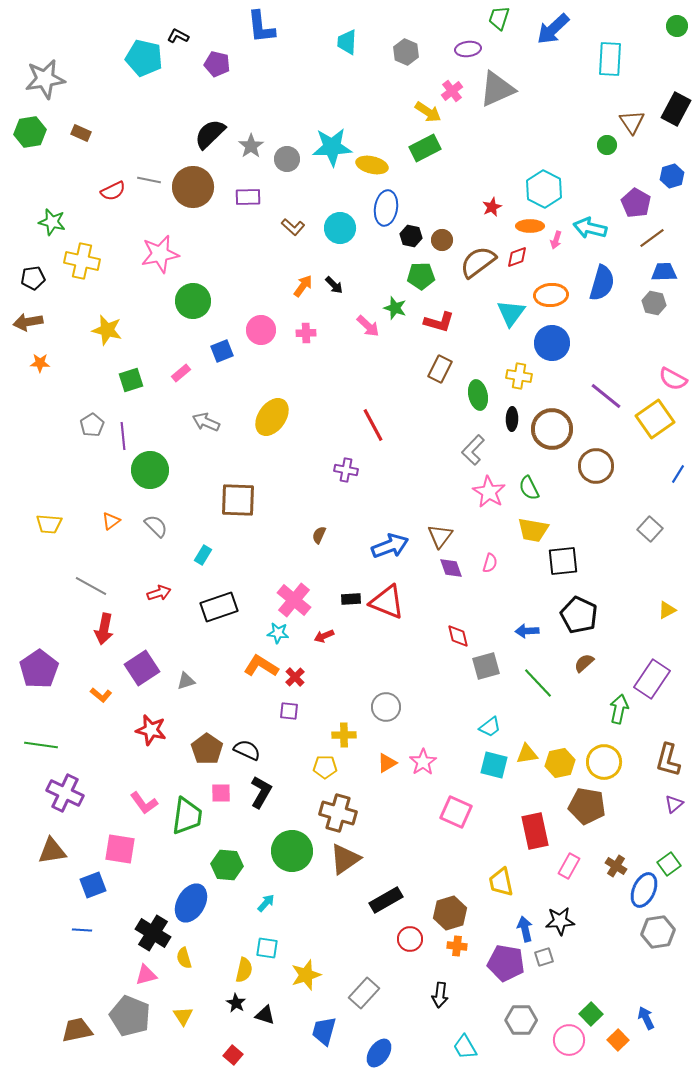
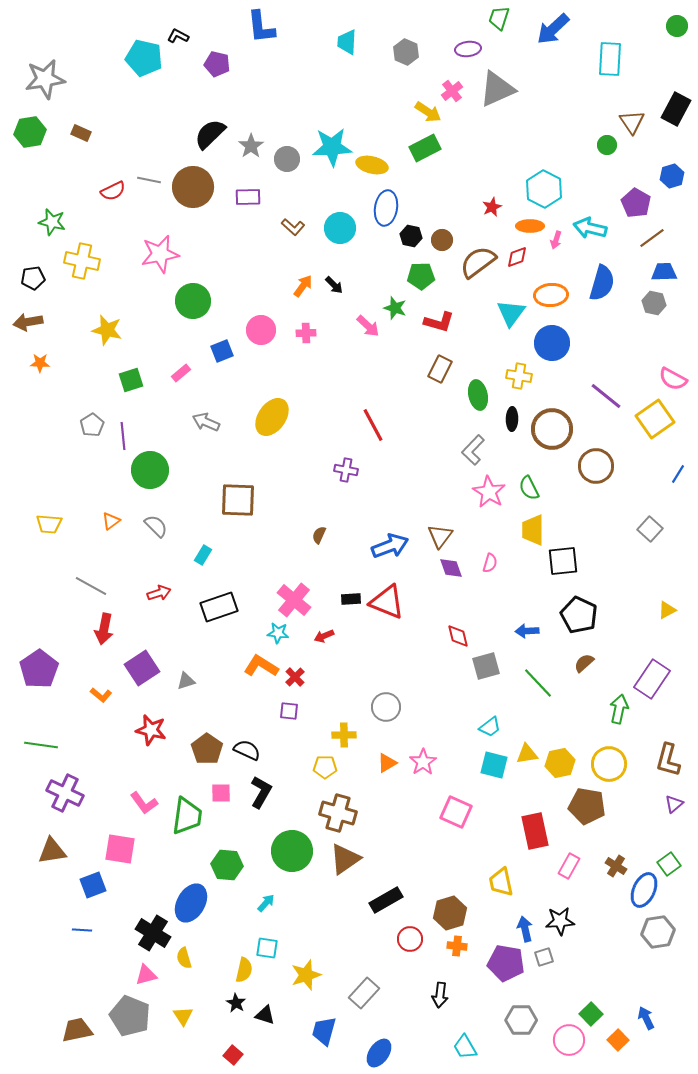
yellow trapezoid at (533, 530): rotated 80 degrees clockwise
yellow circle at (604, 762): moved 5 px right, 2 px down
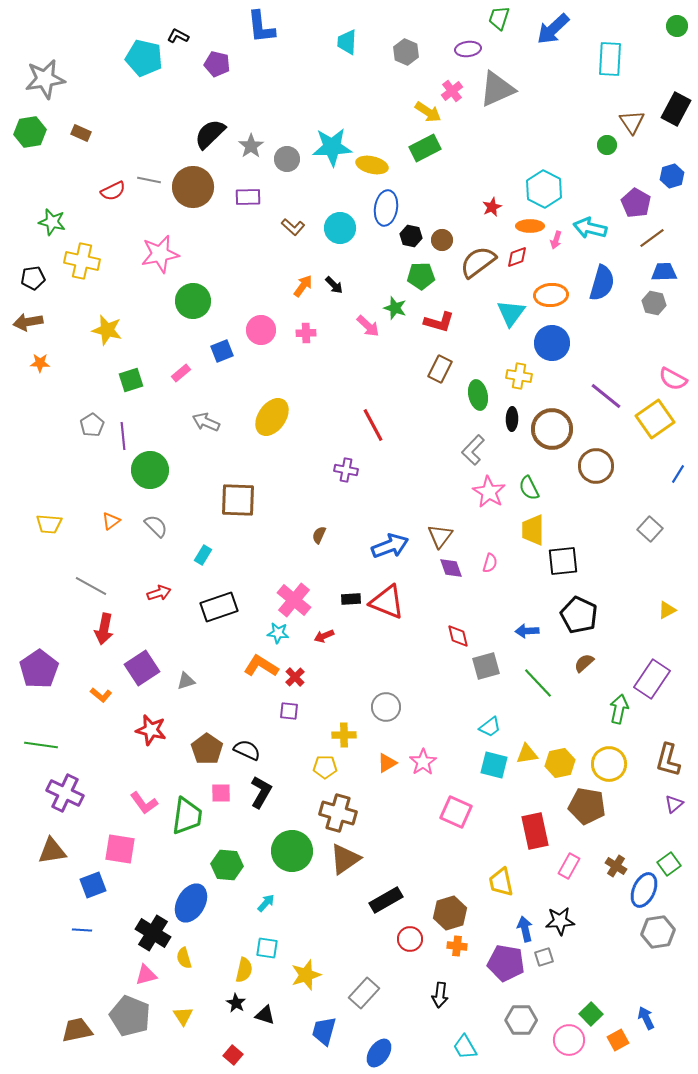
orange square at (618, 1040): rotated 15 degrees clockwise
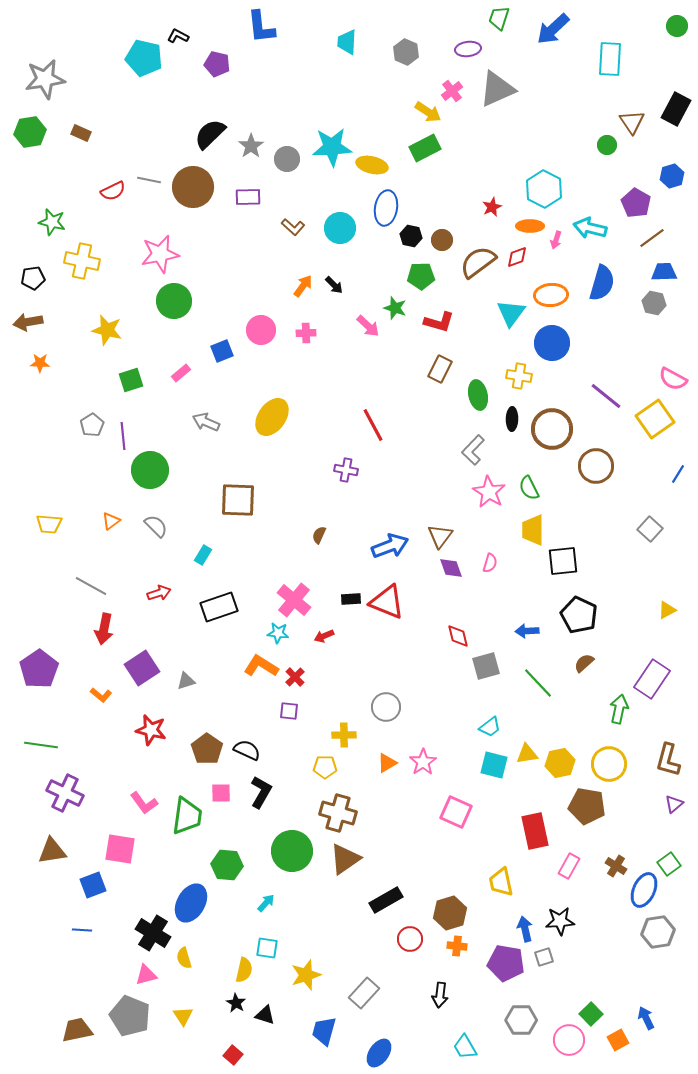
green circle at (193, 301): moved 19 px left
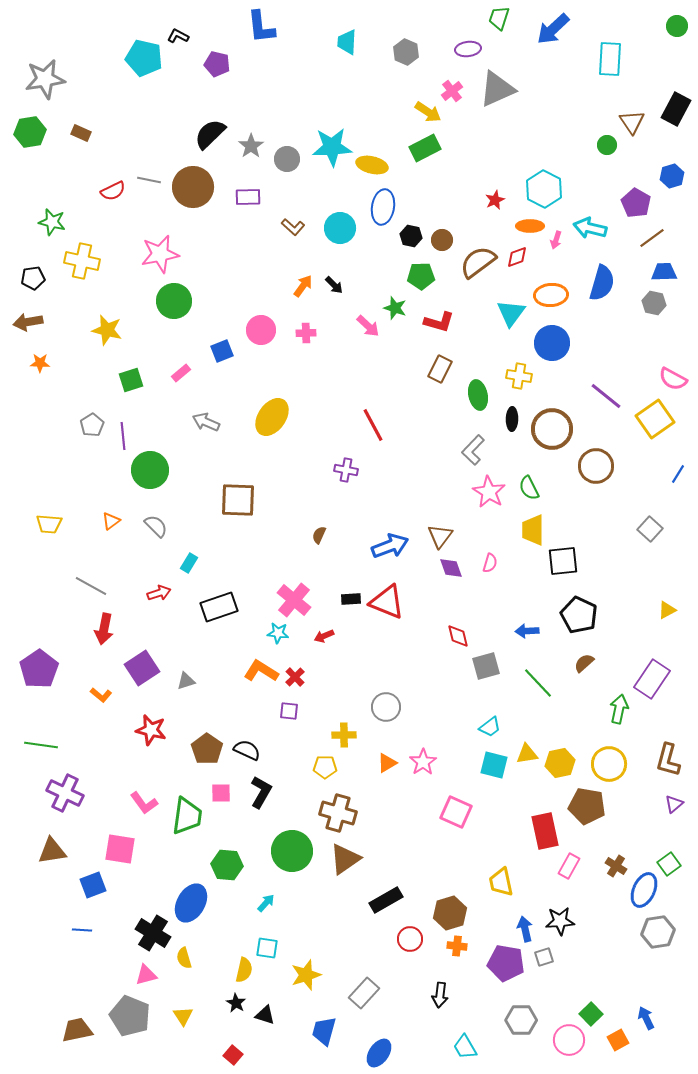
red star at (492, 207): moved 3 px right, 7 px up
blue ellipse at (386, 208): moved 3 px left, 1 px up
cyan rectangle at (203, 555): moved 14 px left, 8 px down
orange L-shape at (261, 666): moved 5 px down
red rectangle at (535, 831): moved 10 px right
